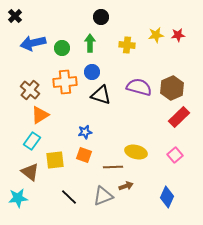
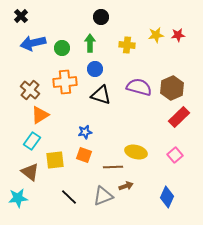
black cross: moved 6 px right
blue circle: moved 3 px right, 3 px up
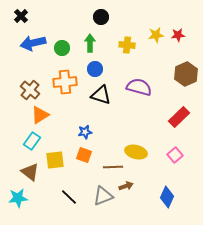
brown hexagon: moved 14 px right, 14 px up
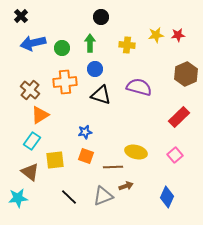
orange square: moved 2 px right, 1 px down
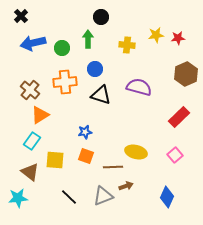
red star: moved 3 px down
green arrow: moved 2 px left, 4 px up
yellow square: rotated 12 degrees clockwise
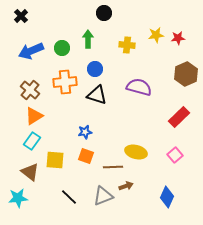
black circle: moved 3 px right, 4 px up
blue arrow: moved 2 px left, 8 px down; rotated 10 degrees counterclockwise
black triangle: moved 4 px left
orange triangle: moved 6 px left, 1 px down
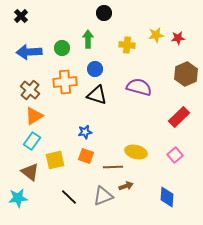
blue arrow: moved 2 px left, 1 px down; rotated 20 degrees clockwise
yellow square: rotated 18 degrees counterclockwise
blue diamond: rotated 20 degrees counterclockwise
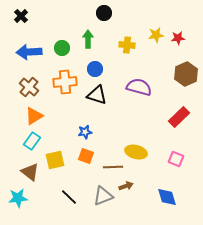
brown cross: moved 1 px left, 3 px up
pink square: moved 1 px right, 4 px down; rotated 28 degrees counterclockwise
blue diamond: rotated 20 degrees counterclockwise
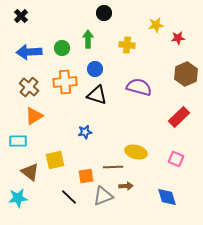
yellow star: moved 10 px up
cyan rectangle: moved 14 px left; rotated 54 degrees clockwise
orange square: moved 20 px down; rotated 28 degrees counterclockwise
brown arrow: rotated 16 degrees clockwise
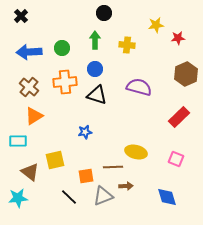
green arrow: moved 7 px right, 1 px down
